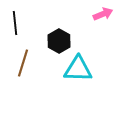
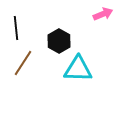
black line: moved 1 px right, 5 px down
brown line: rotated 16 degrees clockwise
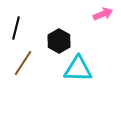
black line: rotated 20 degrees clockwise
